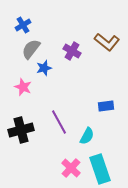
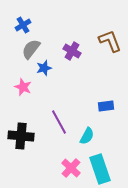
brown L-shape: moved 3 px right, 1 px up; rotated 150 degrees counterclockwise
black cross: moved 6 px down; rotated 20 degrees clockwise
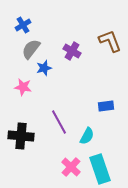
pink star: rotated 12 degrees counterclockwise
pink cross: moved 1 px up
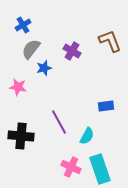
pink star: moved 5 px left
pink cross: rotated 18 degrees counterclockwise
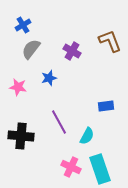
blue star: moved 5 px right, 10 px down
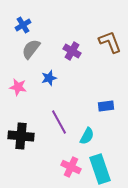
brown L-shape: moved 1 px down
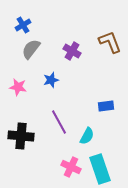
blue star: moved 2 px right, 2 px down
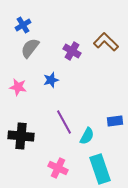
brown L-shape: moved 4 px left; rotated 25 degrees counterclockwise
gray semicircle: moved 1 px left, 1 px up
blue rectangle: moved 9 px right, 15 px down
purple line: moved 5 px right
pink cross: moved 13 px left, 1 px down
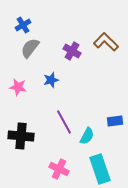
pink cross: moved 1 px right, 1 px down
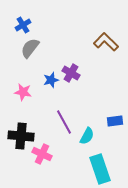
purple cross: moved 1 px left, 22 px down
pink star: moved 5 px right, 5 px down
pink cross: moved 17 px left, 15 px up
